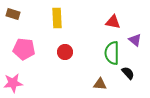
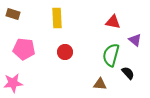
green semicircle: moved 1 px left, 2 px down; rotated 15 degrees clockwise
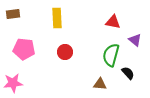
brown rectangle: rotated 24 degrees counterclockwise
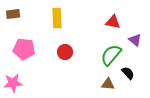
green semicircle: rotated 25 degrees clockwise
brown triangle: moved 8 px right
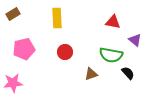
brown rectangle: rotated 24 degrees counterclockwise
pink pentagon: rotated 20 degrees counterclockwise
green semicircle: rotated 120 degrees counterclockwise
brown triangle: moved 17 px left, 10 px up; rotated 24 degrees counterclockwise
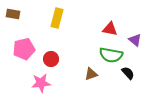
brown rectangle: rotated 40 degrees clockwise
yellow rectangle: rotated 18 degrees clockwise
red triangle: moved 3 px left, 7 px down
red circle: moved 14 px left, 7 px down
pink star: moved 28 px right
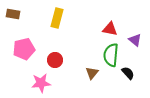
green semicircle: rotated 85 degrees clockwise
red circle: moved 4 px right, 1 px down
brown triangle: moved 1 px right, 1 px up; rotated 32 degrees counterclockwise
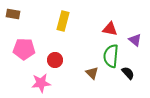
yellow rectangle: moved 6 px right, 3 px down
pink pentagon: rotated 15 degrees clockwise
green semicircle: moved 1 px down
brown triangle: rotated 24 degrees counterclockwise
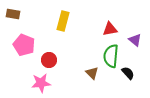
red triangle: rotated 21 degrees counterclockwise
pink pentagon: moved 4 px up; rotated 20 degrees clockwise
red circle: moved 6 px left
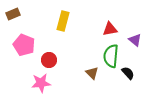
brown rectangle: rotated 32 degrees counterclockwise
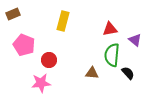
green semicircle: moved 1 px right, 1 px up
brown triangle: rotated 40 degrees counterclockwise
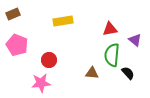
yellow rectangle: rotated 66 degrees clockwise
pink pentagon: moved 7 px left
